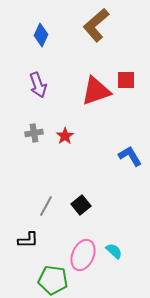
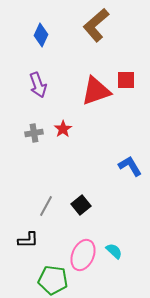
red star: moved 2 px left, 7 px up
blue L-shape: moved 10 px down
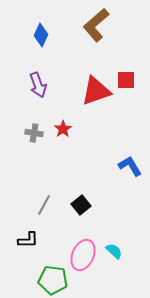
gray cross: rotated 18 degrees clockwise
gray line: moved 2 px left, 1 px up
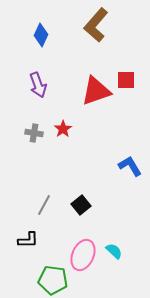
brown L-shape: rotated 8 degrees counterclockwise
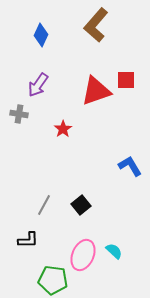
purple arrow: rotated 55 degrees clockwise
gray cross: moved 15 px left, 19 px up
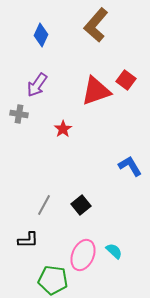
red square: rotated 36 degrees clockwise
purple arrow: moved 1 px left
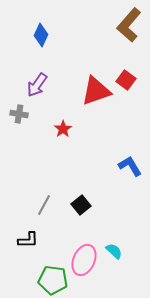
brown L-shape: moved 33 px right
pink ellipse: moved 1 px right, 5 px down
